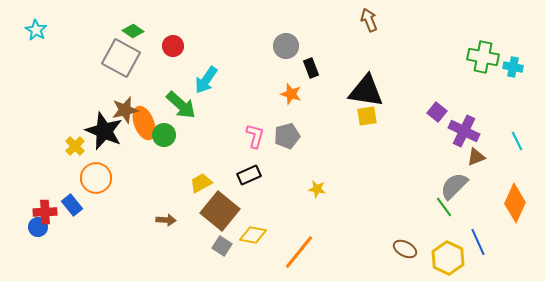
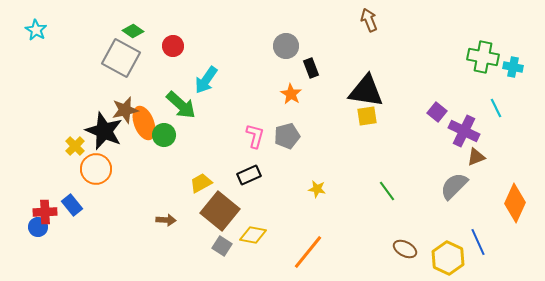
orange star at (291, 94): rotated 15 degrees clockwise
cyan line at (517, 141): moved 21 px left, 33 px up
orange circle at (96, 178): moved 9 px up
green line at (444, 207): moved 57 px left, 16 px up
orange line at (299, 252): moved 9 px right
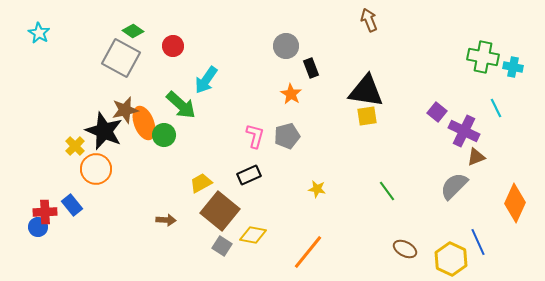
cyan star at (36, 30): moved 3 px right, 3 px down
yellow hexagon at (448, 258): moved 3 px right, 1 px down
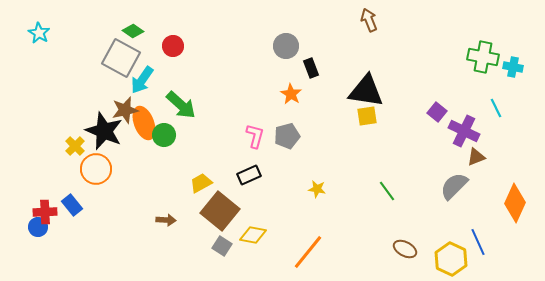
cyan arrow at (206, 80): moved 64 px left
